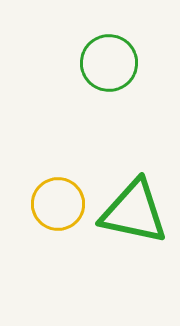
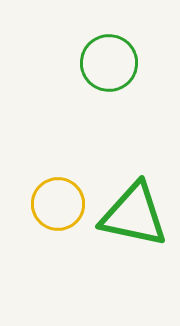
green triangle: moved 3 px down
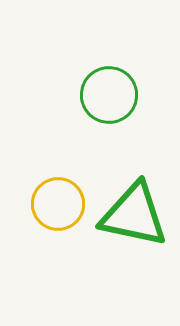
green circle: moved 32 px down
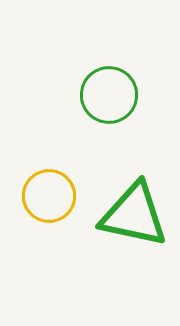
yellow circle: moved 9 px left, 8 px up
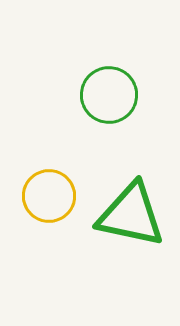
green triangle: moved 3 px left
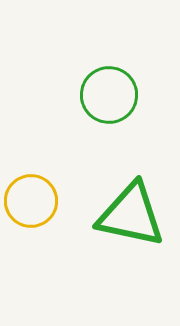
yellow circle: moved 18 px left, 5 px down
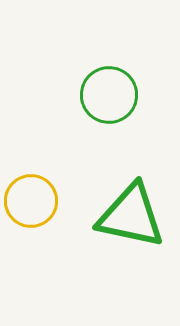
green triangle: moved 1 px down
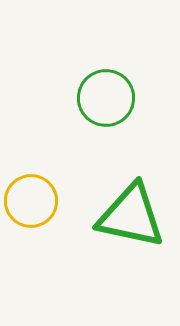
green circle: moved 3 px left, 3 px down
